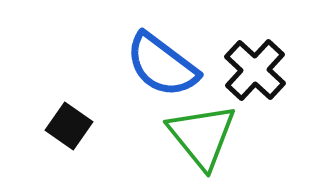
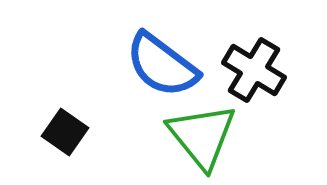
black cross: moved 1 px left; rotated 12 degrees counterclockwise
black square: moved 4 px left, 6 px down
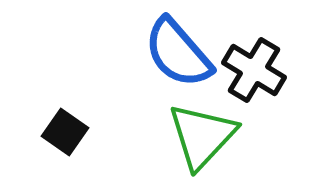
blue semicircle: moved 16 px right, 12 px up; rotated 12 degrees clockwise
green triangle: rotated 22 degrees clockwise
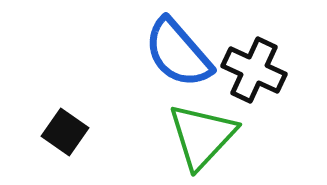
black cross: rotated 6 degrees counterclockwise
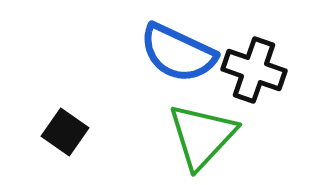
blue semicircle: rotated 24 degrees counterclockwise
black cross: rotated 6 degrees counterclockwise
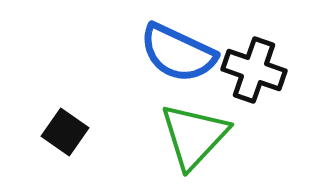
green triangle: moved 8 px left
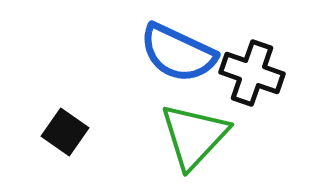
black cross: moved 2 px left, 3 px down
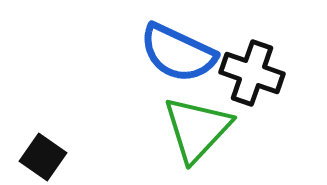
black square: moved 22 px left, 25 px down
green triangle: moved 3 px right, 7 px up
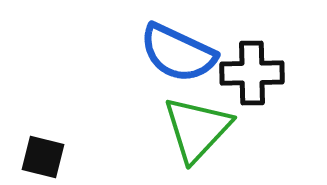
black cross: rotated 20 degrees counterclockwise
black square: rotated 21 degrees counterclockwise
